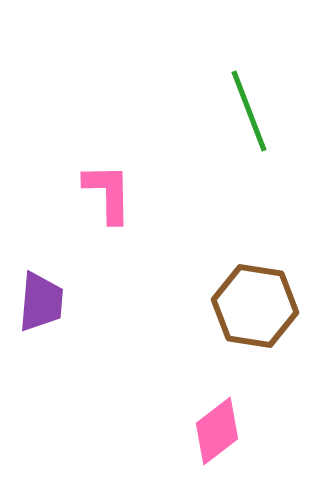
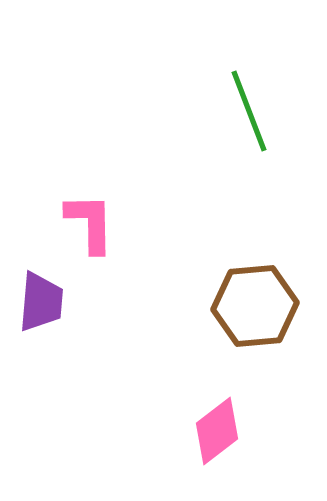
pink L-shape: moved 18 px left, 30 px down
brown hexagon: rotated 14 degrees counterclockwise
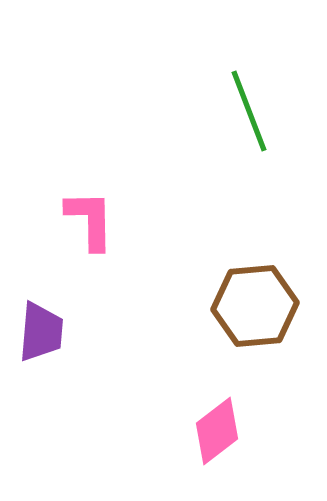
pink L-shape: moved 3 px up
purple trapezoid: moved 30 px down
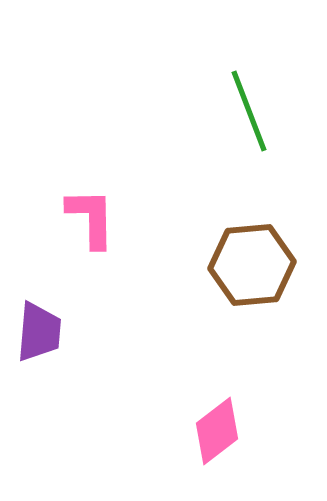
pink L-shape: moved 1 px right, 2 px up
brown hexagon: moved 3 px left, 41 px up
purple trapezoid: moved 2 px left
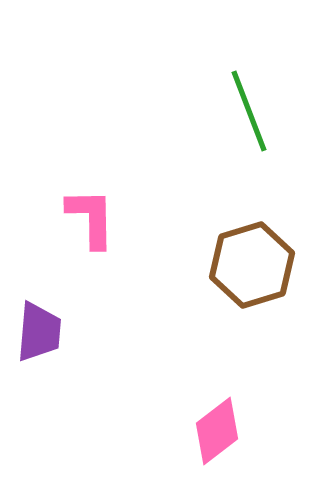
brown hexagon: rotated 12 degrees counterclockwise
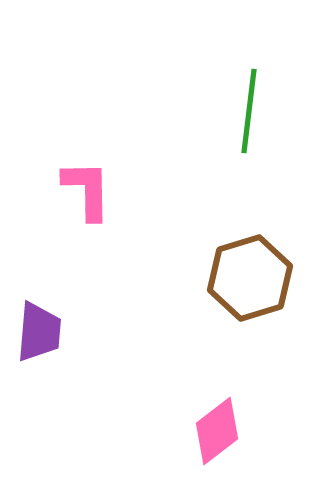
green line: rotated 28 degrees clockwise
pink L-shape: moved 4 px left, 28 px up
brown hexagon: moved 2 px left, 13 px down
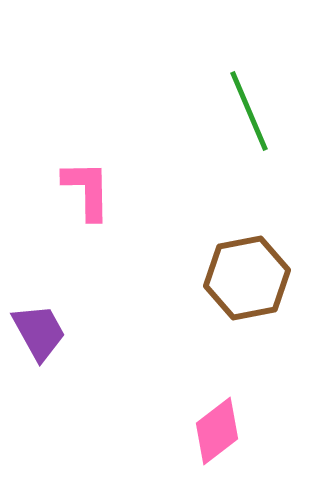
green line: rotated 30 degrees counterclockwise
brown hexagon: moved 3 px left; rotated 6 degrees clockwise
purple trapezoid: rotated 34 degrees counterclockwise
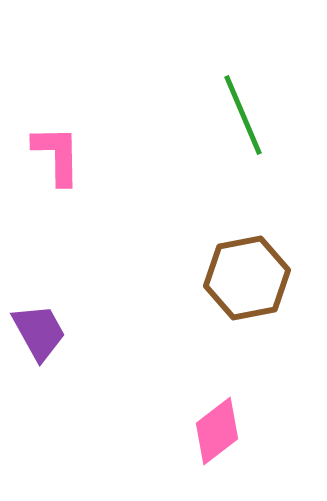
green line: moved 6 px left, 4 px down
pink L-shape: moved 30 px left, 35 px up
